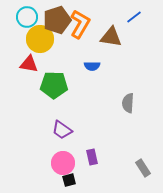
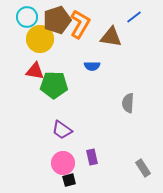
red triangle: moved 6 px right, 7 px down
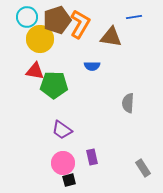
blue line: rotated 28 degrees clockwise
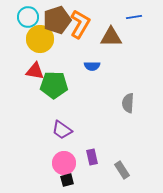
cyan circle: moved 1 px right
brown triangle: rotated 10 degrees counterclockwise
pink circle: moved 1 px right
gray rectangle: moved 21 px left, 2 px down
black square: moved 2 px left
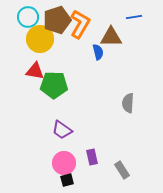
blue semicircle: moved 6 px right, 14 px up; rotated 105 degrees counterclockwise
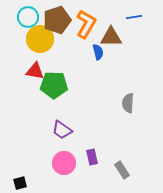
orange L-shape: moved 6 px right
black square: moved 47 px left, 3 px down
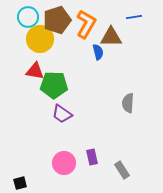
purple trapezoid: moved 16 px up
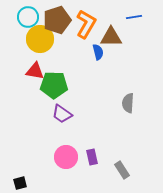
pink circle: moved 2 px right, 6 px up
